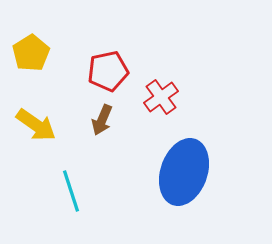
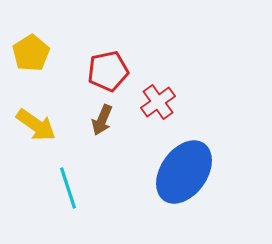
red cross: moved 3 px left, 5 px down
blue ellipse: rotated 16 degrees clockwise
cyan line: moved 3 px left, 3 px up
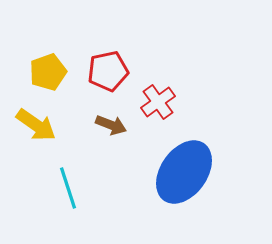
yellow pentagon: moved 17 px right, 19 px down; rotated 12 degrees clockwise
brown arrow: moved 9 px right, 5 px down; rotated 92 degrees counterclockwise
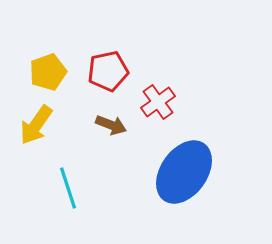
yellow arrow: rotated 90 degrees clockwise
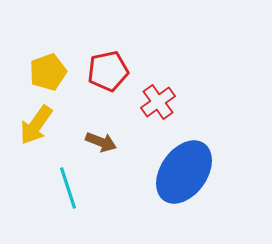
brown arrow: moved 10 px left, 17 px down
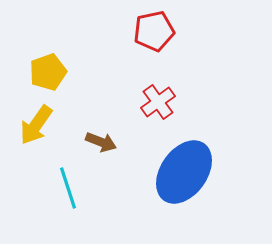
red pentagon: moved 46 px right, 40 px up
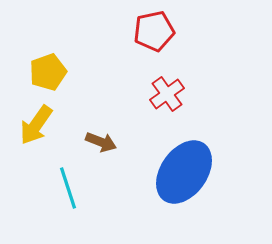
red cross: moved 9 px right, 8 px up
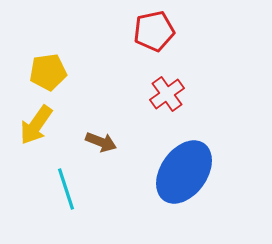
yellow pentagon: rotated 12 degrees clockwise
cyan line: moved 2 px left, 1 px down
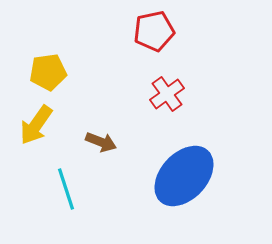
blue ellipse: moved 4 px down; rotated 8 degrees clockwise
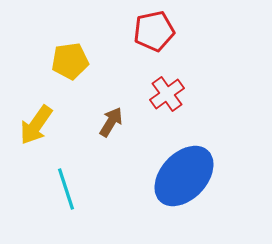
yellow pentagon: moved 22 px right, 11 px up
brown arrow: moved 10 px right, 20 px up; rotated 80 degrees counterclockwise
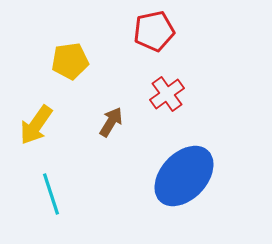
cyan line: moved 15 px left, 5 px down
